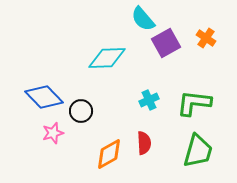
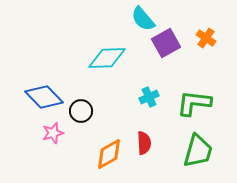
cyan cross: moved 3 px up
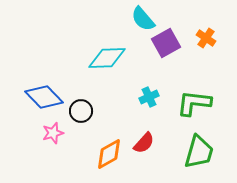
red semicircle: rotated 45 degrees clockwise
green trapezoid: moved 1 px right, 1 px down
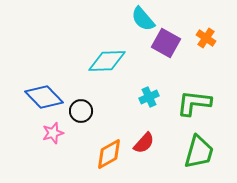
purple square: rotated 32 degrees counterclockwise
cyan diamond: moved 3 px down
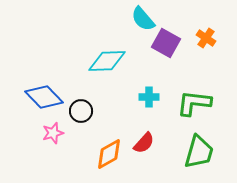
cyan cross: rotated 24 degrees clockwise
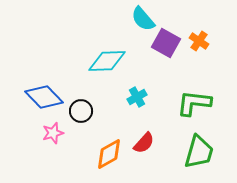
orange cross: moved 7 px left, 3 px down
cyan cross: moved 12 px left; rotated 30 degrees counterclockwise
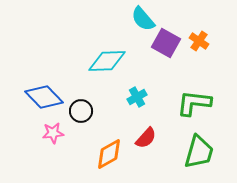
pink star: rotated 10 degrees clockwise
red semicircle: moved 2 px right, 5 px up
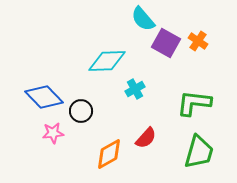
orange cross: moved 1 px left
cyan cross: moved 2 px left, 8 px up
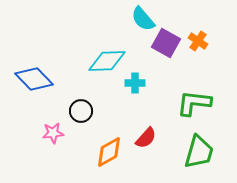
cyan cross: moved 6 px up; rotated 30 degrees clockwise
blue diamond: moved 10 px left, 18 px up
orange diamond: moved 2 px up
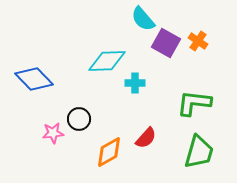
black circle: moved 2 px left, 8 px down
